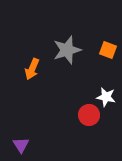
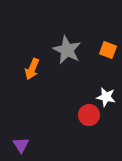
gray star: rotated 28 degrees counterclockwise
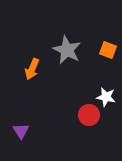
purple triangle: moved 14 px up
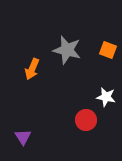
gray star: rotated 12 degrees counterclockwise
red circle: moved 3 px left, 5 px down
purple triangle: moved 2 px right, 6 px down
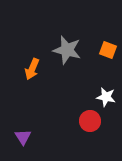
red circle: moved 4 px right, 1 px down
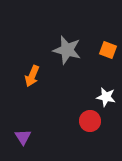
orange arrow: moved 7 px down
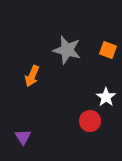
white star: rotated 24 degrees clockwise
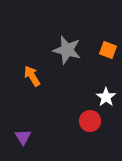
orange arrow: rotated 125 degrees clockwise
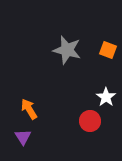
orange arrow: moved 3 px left, 33 px down
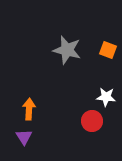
white star: rotated 30 degrees counterclockwise
orange arrow: rotated 35 degrees clockwise
red circle: moved 2 px right
purple triangle: moved 1 px right
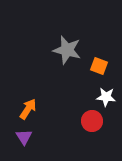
orange square: moved 9 px left, 16 px down
orange arrow: moved 1 px left; rotated 30 degrees clockwise
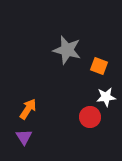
white star: rotated 12 degrees counterclockwise
red circle: moved 2 px left, 4 px up
